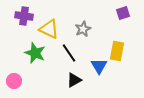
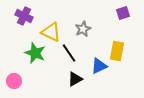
purple cross: rotated 18 degrees clockwise
yellow triangle: moved 2 px right, 3 px down
blue triangle: rotated 36 degrees clockwise
black triangle: moved 1 px right, 1 px up
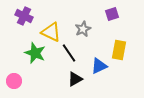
purple square: moved 11 px left, 1 px down
yellow rectangle: moved 2 px right, 1 px up
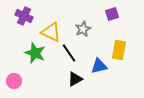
blue triangle: rotated 12 degrees clockwise
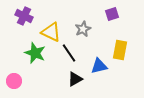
yellow rectangle: moved 1 px right
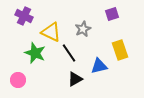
yellow rectangle: rotated 30 degrees counterclockwise
pink circle: moved 4 px right, 1 px up
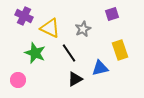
yellow triangle: moved 1 px left, 4 px up
blue triangle: moved 1 px right, 2 px down
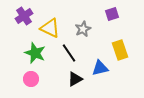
purple cross: rotated 30 degrees clockwise
pink circle: moved 13 px right, 1 px up
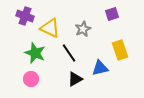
purple cross: moved 1 px right; rotated 36 degrees counterclockwise
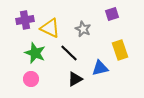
purple cross: moved 4 px down; rotated 30 degrees counterclockwise
gray star: rotated 21 degrees counterclockwise
black line: rotated 12 degrees counterclockwise
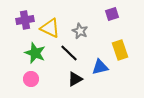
gray star: moved 3 px left, 2 px down
blue triangle: moved 1 px up
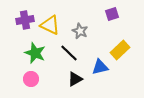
yellow triangle: moved 3 px up
yellow rectangle: rotated 66 degrees clockwise
